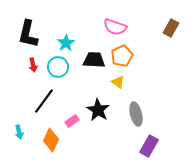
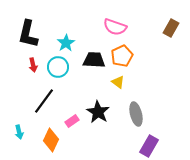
black star: moved 2 px down
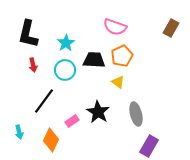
cyan circle: moved 7 px right, 3 px down
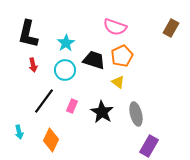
black trapezoid: rotated 15 degrees clockwise
black star: moved 4 px right
pink rectangle: moved 15 px up; rotated 32 degrees counterclockwise
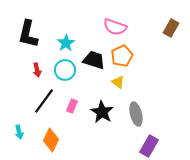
red arrow: moved 4 px right, 5 px down
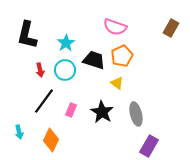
black L-shape: moved 1 px left, 1 px down
red arrow: moved 3 px right
yellow triangle: moved 1 px left, 1 px down
pink rectangle: moved 1 px left, 4 px down
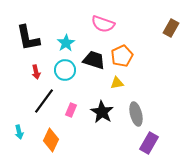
pink semicircle: moved 12 px left, 3 px up
black L-shape: moved 1 px right, 3 px down; rotated 24 degrees counterclockwise
red arrow: moved 4 px left, 2 px down
yellow triangle: rotated 48 degrees counterclockwise
purple rectangle: moved 3 px up
